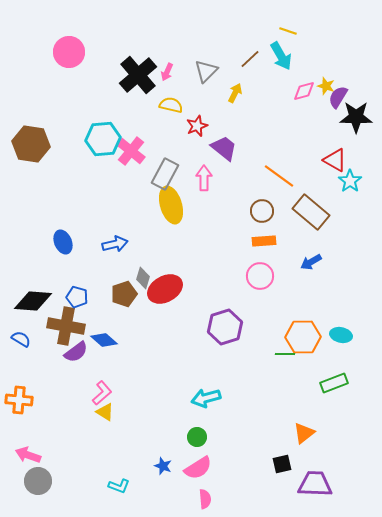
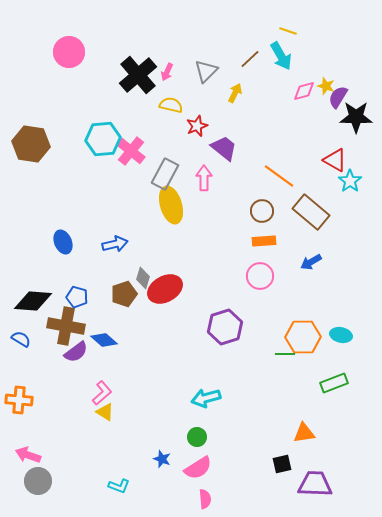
orange triangle at (304, 433): rotated 30 degrees clockwise
blue star at (163, 466): moved 1 px left, 7 px up
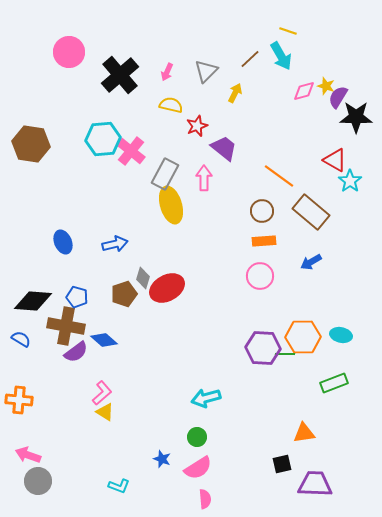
black cross at (138, 75): moved 18 px left
red ellipse at (165, 289): moved 2 px right, 1 px up
purple hexagon at (225, 327): moved 38 px right, 21 px down; rotated 20 degrees clockwise
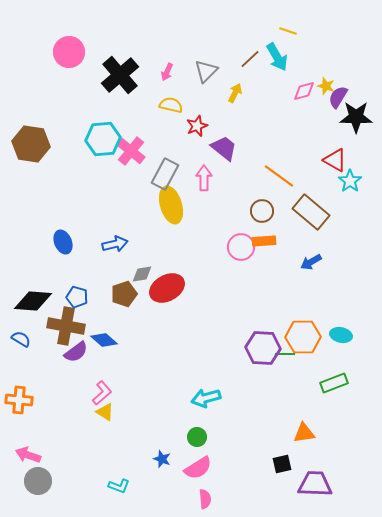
cyan arrow at (281, 56): moved 4 px left, 1 px down
pink circle at (260, 276): moved 19 px left, 29 px up
gray diamond at (143, 278): moved 1 px left, 4 px up; rotated 65 degrees clockwise
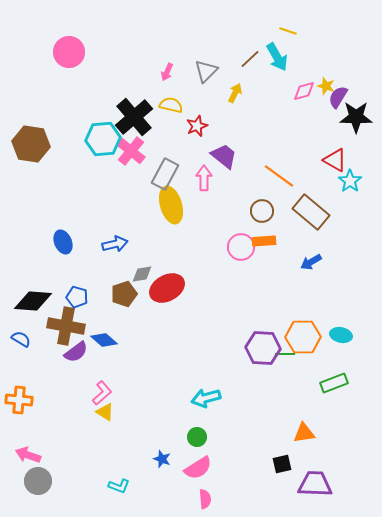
black cross at (120, 75): moved 14 px right, 42 px down
purple trapezoid at (224, 148): moved 8 px down
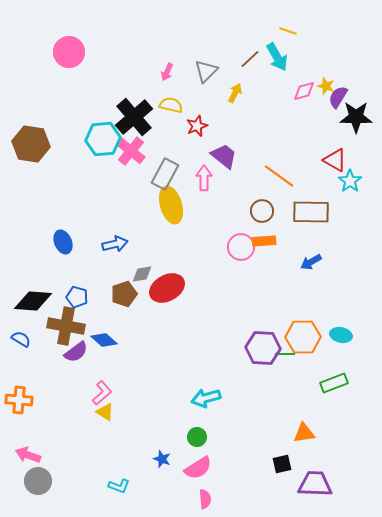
brown rectangle at (311, 212): rotated 39 degrees counterclockwise
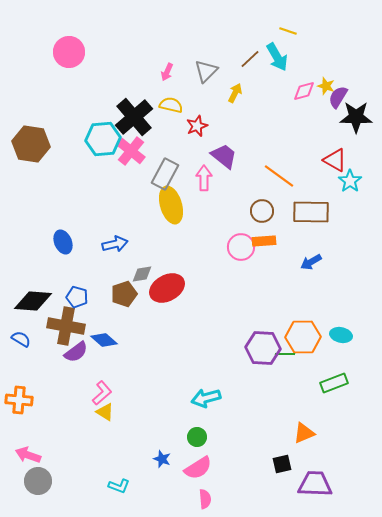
orange triangle at (304, 433): rotated 15 degrees counterclockwise
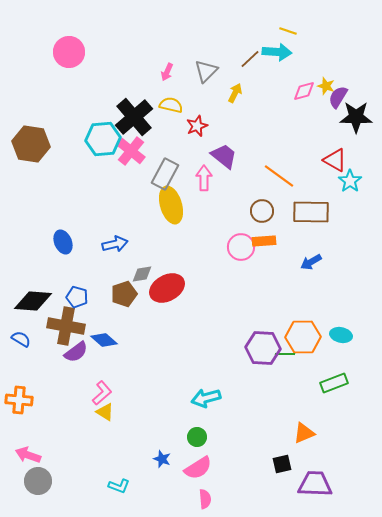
cyan arrow at (277, 57): moved 5 px up; rotated 56 degrees counterclockwise
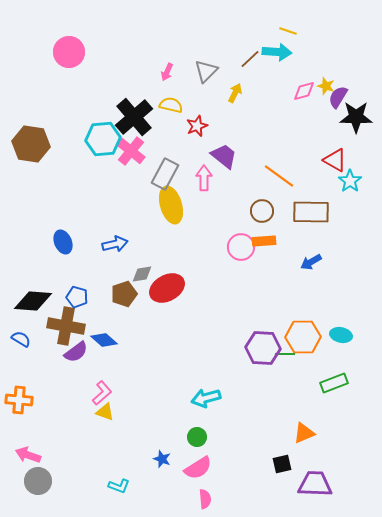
yellow triangle at (105, 412): rotated 12 degrees counterclockwise
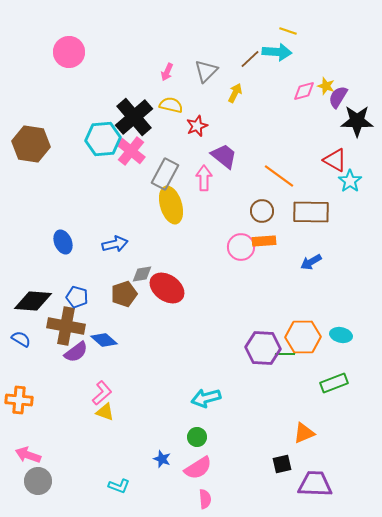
black star at (356, 117): moved 1 px right, 4 px down
red ellipse at (167, 288): rotated 64 degrees clockwise
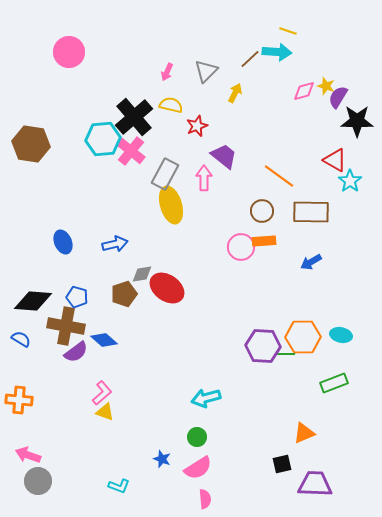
purple hexagon at (263, 348): moved 2 px up
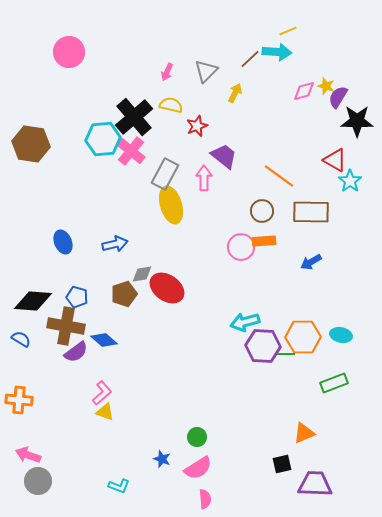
yellow line at (288, 31): rotated 42 degrees counterclockwise
cyan arrow at (206, 398): moved 39 px right, 76 px up
